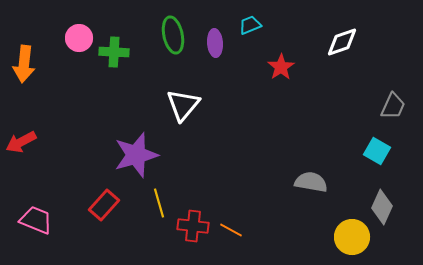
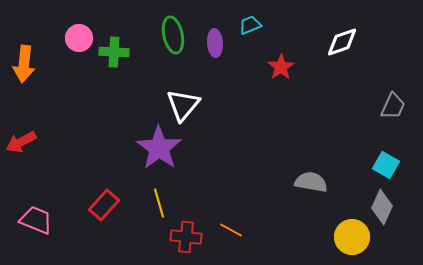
cyan square: moved 9 px right, 14 px down
purple star: moved 23 px right, 7 px up; rotated 21 degrees counterclockwise
red cross: moved 7 px left, 11 px down
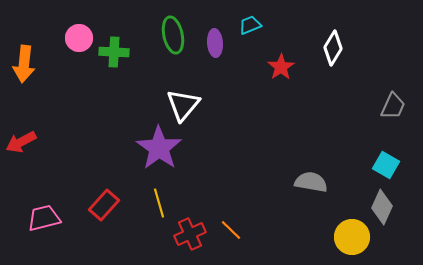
white diamond: moved 9 px left, 6 px down; rotated 40 degrees counterclockwise
pink trapezoid: moved 8 px right, 2 px up; rotated 36 degrees counterclockwise
orange line: rotated 15 degrees clockwise
red cross: moved 4 px right, 3 px up; rotated 32 degrees counterclockwise
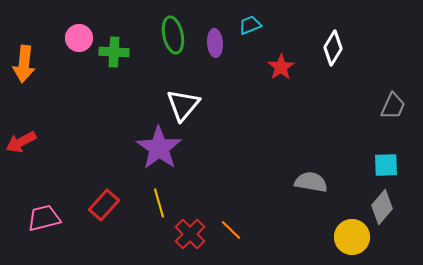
cyan square: rotated 32 degrees counterclockwise
gray diamond: rotated 16 degrees clockwise
red cross: rotated 20 degrees counterclockwise
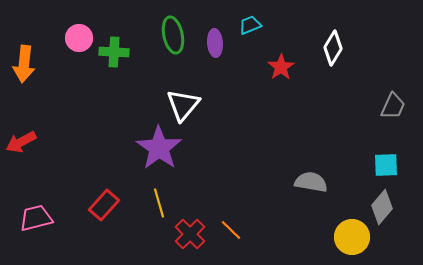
pink trapezoid: moved 8 px left
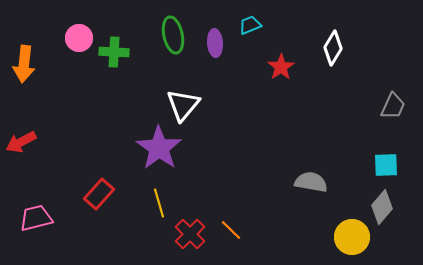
red rectangle: moved 5 px left, 11 px up
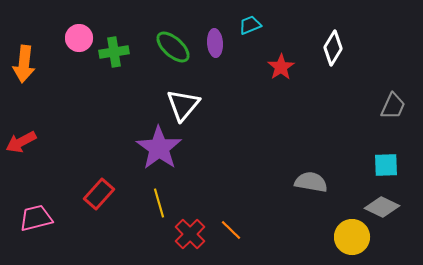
green ellipse: moved 12 px down; rotated 36 degrees counterclockwise
green cross: rotated 12 degrees counterclockwise
gray diamond: rotated 76 degrees clockwise
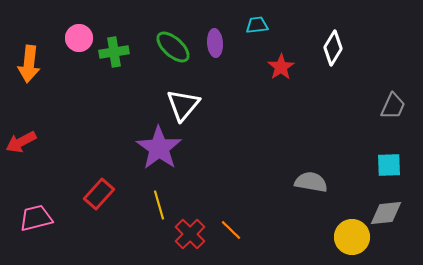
cyan trapezoid: moved 7 px right; rotated 15 degrees clockwise
orange arrow: moved 5 px right
cyan square: moved 3 px right
yellow line: moved 2 px down
gray diamond: moved 4 px right, 6 px down; rotated 32 degrees counterclockwise
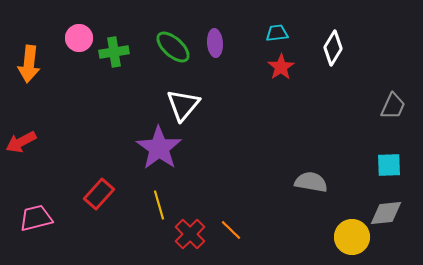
cyan trapezoid: moved 20 px right, 8 px down
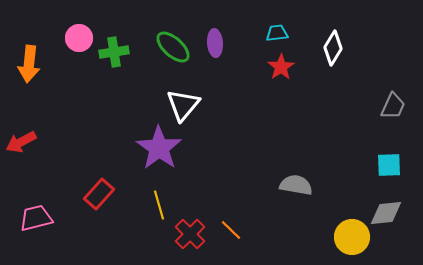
gray semicircle: moved 15 px left, 3 px down
